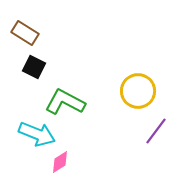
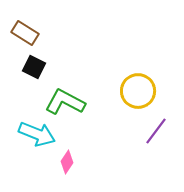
pink diamond: moved 7 px right; rotated 25 degrees counterclockwise
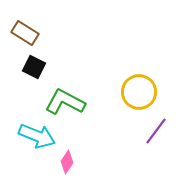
yellow circle: moved 1 px right, 1 px down
cyan arrow: moved 2 px down
